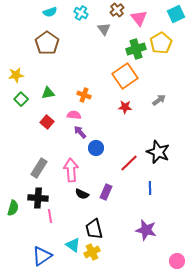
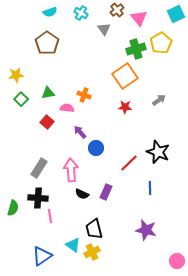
pink semicircle: moved 7 px left, 7 px up
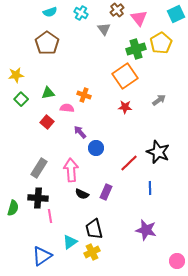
cyan triangle: moved 3 px left, 3 px up; rotated 49 degrees clockwise
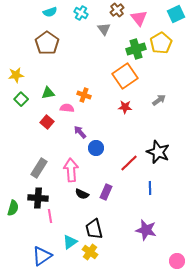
yellow cross: moved 2 px left; rotated 28 degrees counterclockwise
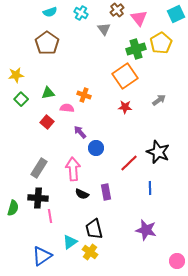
pink arrow: moved 2 px right, 1 px up
purple rectangle: rotated 35 degrees counterclockwise
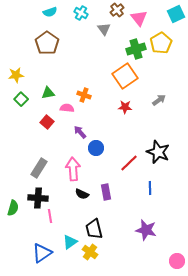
blue triangle: moved 3 px up
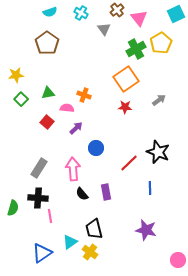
green cross: rotated 12 degrees counterclockwise
orange square: moved 1 px right, 3 px down
purple arrow: moved 4 px left, 4 px up; rotated 88 degrees clockwise
black semicircle: rotated 24 degrees clockwise
pink circle: moved 1 px right, 1 px up
